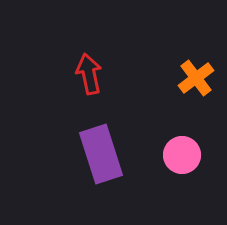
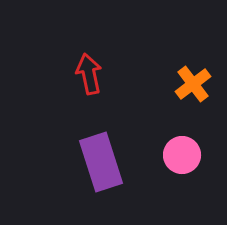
orange cross: moved 3 px left, 6 px down
purple rectangle: moved 8 px down
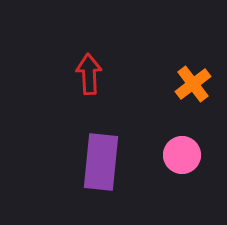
red arrow: rotated 9 degrees clockwise
purple rectangle: rotated 24 degrees clockwise
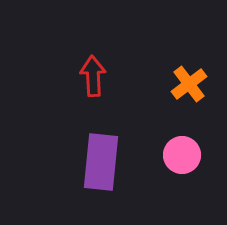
red arrow: moved 4 px right, 2 px down
orange cross: moved 4 px left
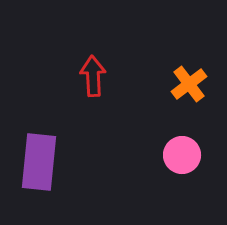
purple rectangle: moved 62 px left
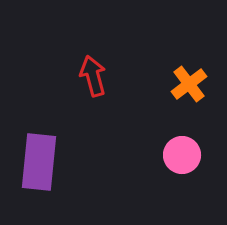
red arrow: rotated 12 degrees counterclockwise
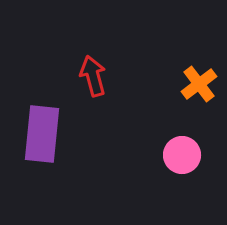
orange cross: moved 10 px right
purple rectangle: moved 3 px right, 28 px up
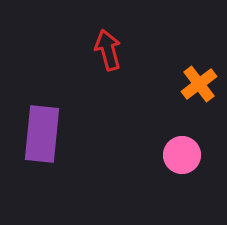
red arrow: moved 15 px right, 26 px up
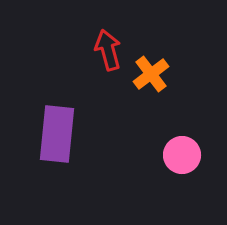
orange cross: moved 48 px left, 10 px up
purple rectangle: moved 15 px right
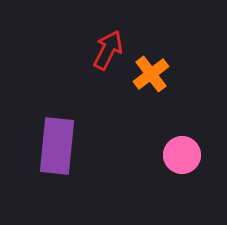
red arrow: rotated 42 degrees clockwise
purple rectangle: moved 12 px down
